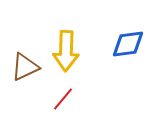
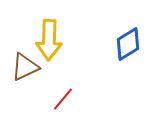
blue diamond: rotated 24 degrees counterclockwise
yellow arrow: moved 17 px left, 11 px up
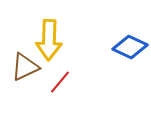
blue diamond: moved 2 px right, 3 px down; rotated 56 degrees clockwise
red line: moved 3 px left, 17 px up
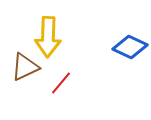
yellow arrow: moved 1 px left, 3 px up
red line: moved 1 px right, 1 px down
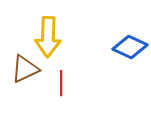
brown triangle: moved 2 px down
red line: rotated 40 degrees counterclockwise
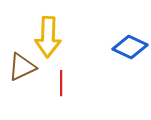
brown triangle: moved 3 px left, 2 px up
